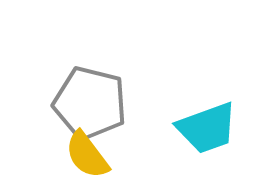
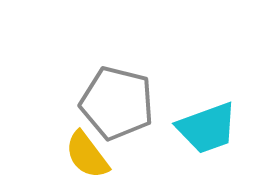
gray pentagon: moved 27 px right
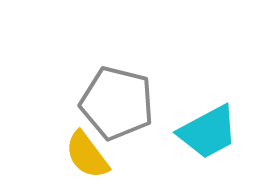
cyan trapezoid: moved 1 px right, 4 px down; rotated 8 degrees counterclockwise
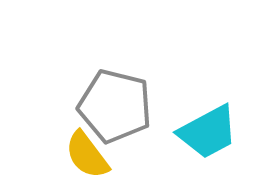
gray pentagon: moved 2 px left, 3 px down
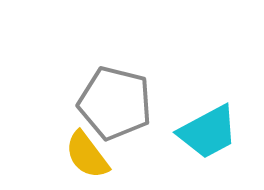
gray pentagon: moved 3 px up
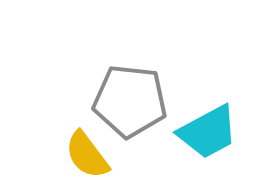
gray pentagon: moved 15 px right, 2 px up; rotated 8 degrees counterclockwise
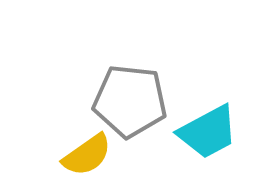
yellow semicircle: rotated 88 degrees counterclockwise
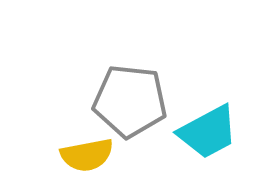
yellow semicircle: rotated 24 degrees clockwise
